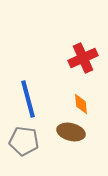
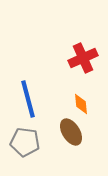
brown ellipse: rotated 44 degrees clockwise
gray pentagon: moved 1 px right, 1 px down
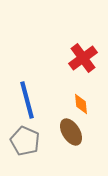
red cross: rotated 12 degrees counterclockwise
blue line: moved 1 px left, 1 px down
gray pentagon: moved 1 px up; rotated 16 degrees clockwise
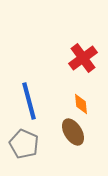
blue line: moved 2 px right, 1 px down
brown ellipse: moved 2 px right
gray pentagon: moved 1 px left, 3 px down
